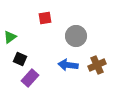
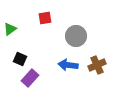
green triangle: moved 8 px up
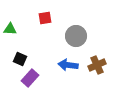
green triangle: rotated 40 degrees clockwise
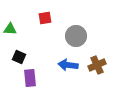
black square: moved 1 px left, 2 px up
purple rectangle: rotated 48 degrees counterclockwise
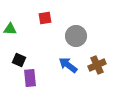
black square: moved 3 px down
blue arrow: rotated 30 degrees clockwise
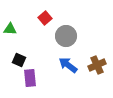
red square: rotated 32 degrees counterclockwise
gray circle: moved 10 px left
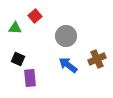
red square: moved 10 px left, 2 px up
green triangle: moved 5 px right, 1 px up
black square: moved 1 px left, 1 px up
brown cross: moved 6 px up
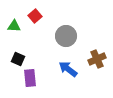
green triangle: moved 1 px left, 2 px up
blue arrow: moved 4 px down
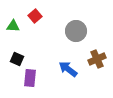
green triangle: moved 1 px left
gray circle: moved 10 px right, 5 px up
black square: moved 1 px left
purple rectangle: rotated 12 degrees clockwise
